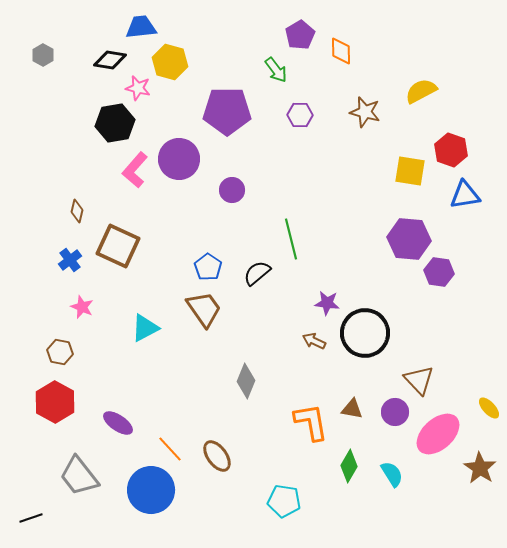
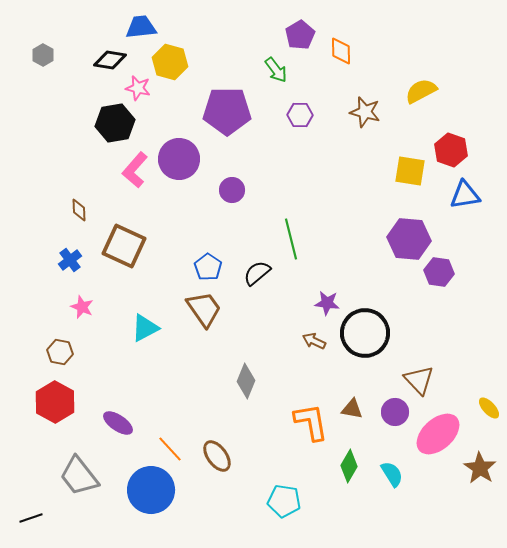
brown diamond at (77, 211): moved 2 px right, 1 px up; rotated 15 degrees counterclockwise
brown square at (118, 246): moved 6 px right
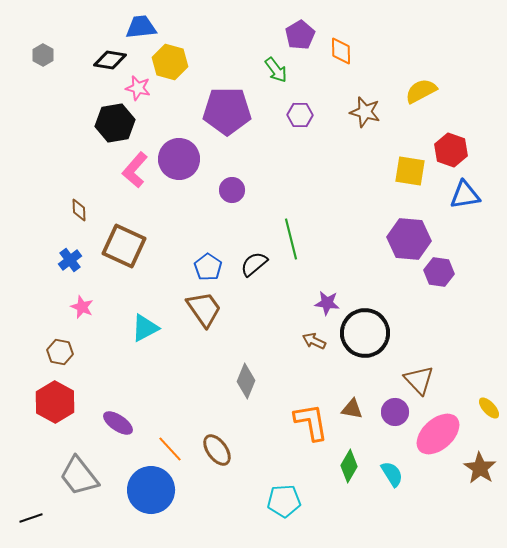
black semicircle at (257, 273): moved 3 px left, 9 px up
brown ellipse at (217, 456): moved 6 px up
cyan pentagon at (284, 501): rotated 12 degrees counterclockwise
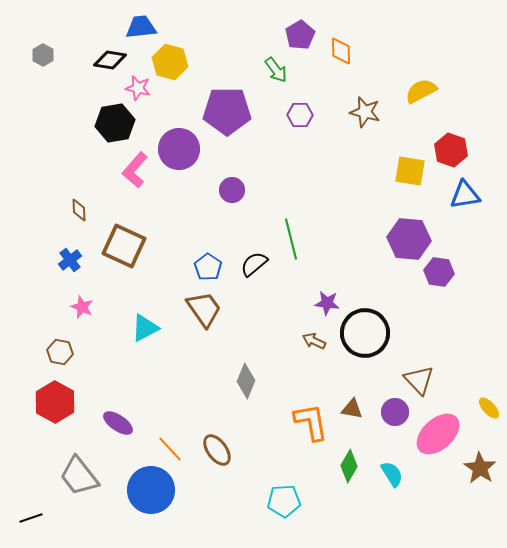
purple circle at (179, 159): moved 10 px up
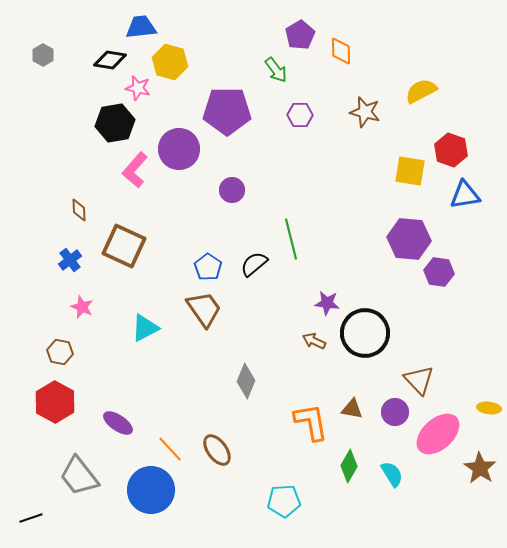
yellow ellipse at (489, 408): rotated 40 degrees counterclockwise
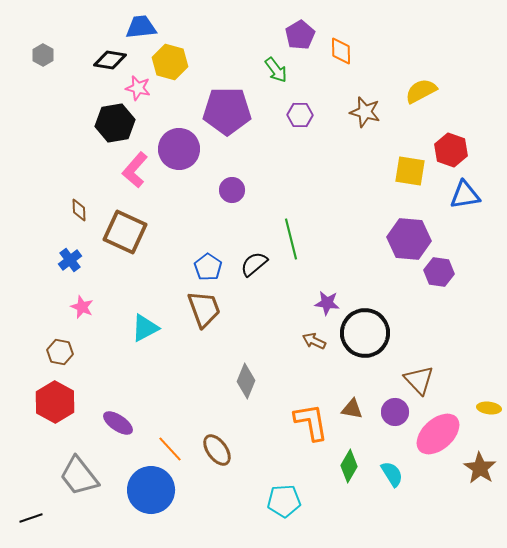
brown square at (124, 246): moved 1 px right, 14 px up
brown trapezoid at (204, 309): rotated 15 degrees clockwise
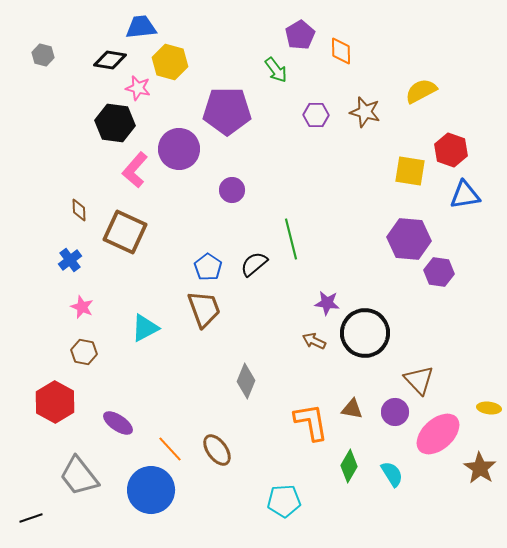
gray hexagon at (43, 55): rotated 15 degrees counterclockwise
purple hexagon at (300, 115): moved 16 px right
black hexagon at (115, 123): rotated 18 degrees clockwise
brown hexagon at (60, 352): moved 24 px right
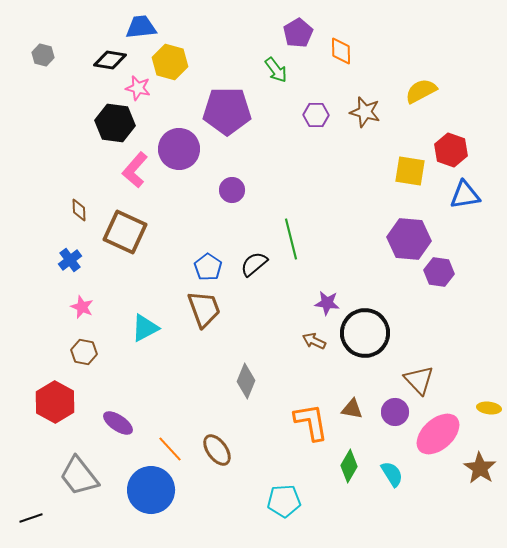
purple pentagon at (300, 35): moved 2 px left, 2 px up
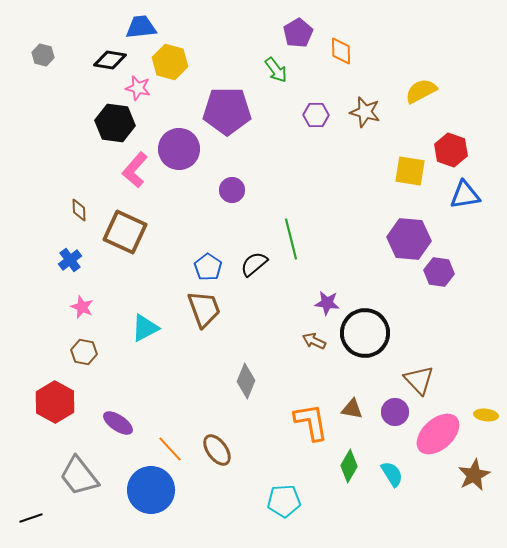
yellow ellipse at (489, 408): moved 3 px left, 7 px down
brown star at (480, 468): moved 6 px left, 7 px down; rotated 12 degrees clockwise
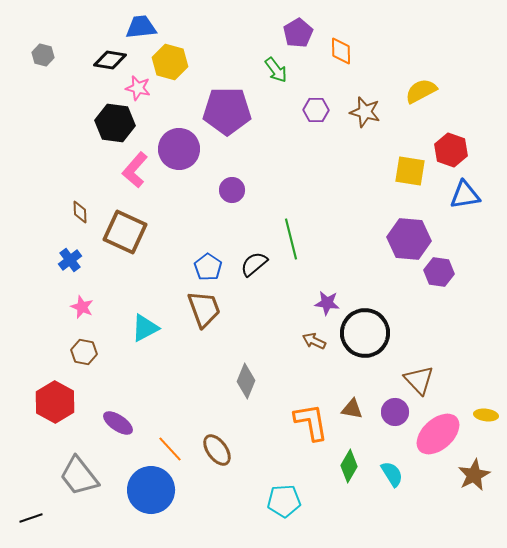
purple hexagon at (316, 115): moved 5 px up
brown diamond at (79, 210): moved 1 px right, 2 px down
